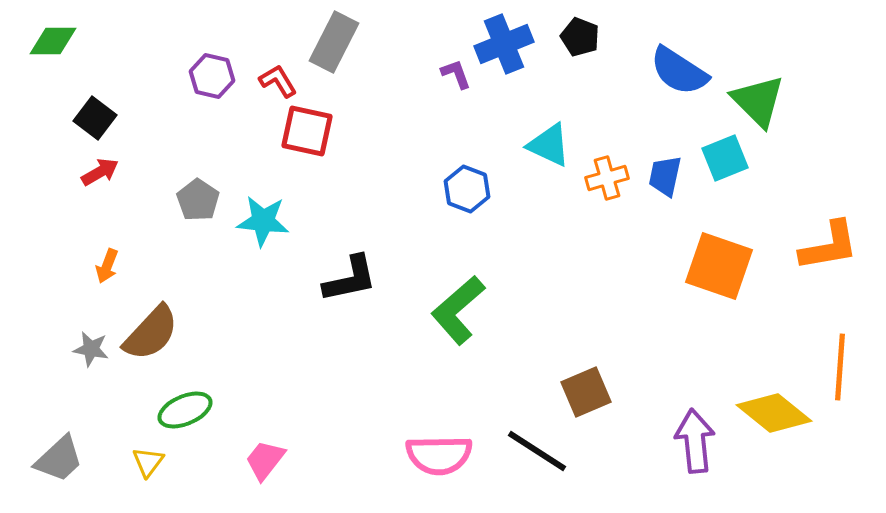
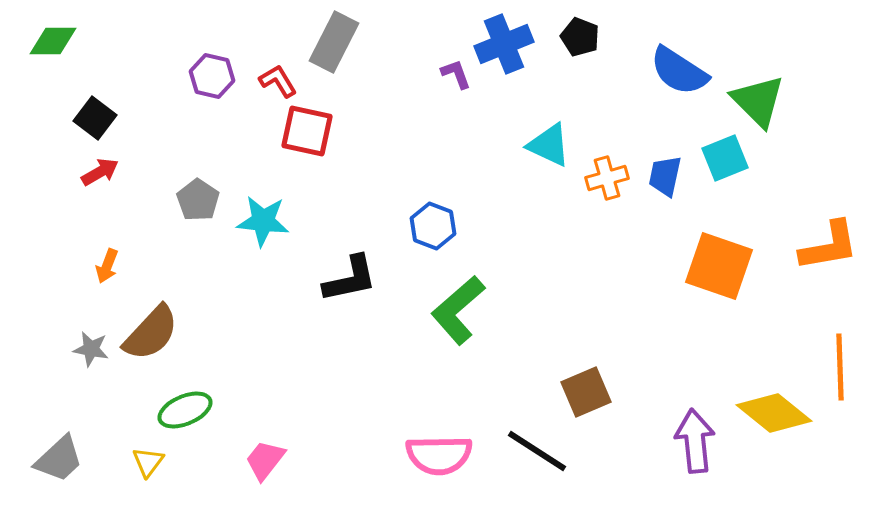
blue hexagon: moved 34 px left, 37 px down
orange line: rotated 6 degrees counterclockwise
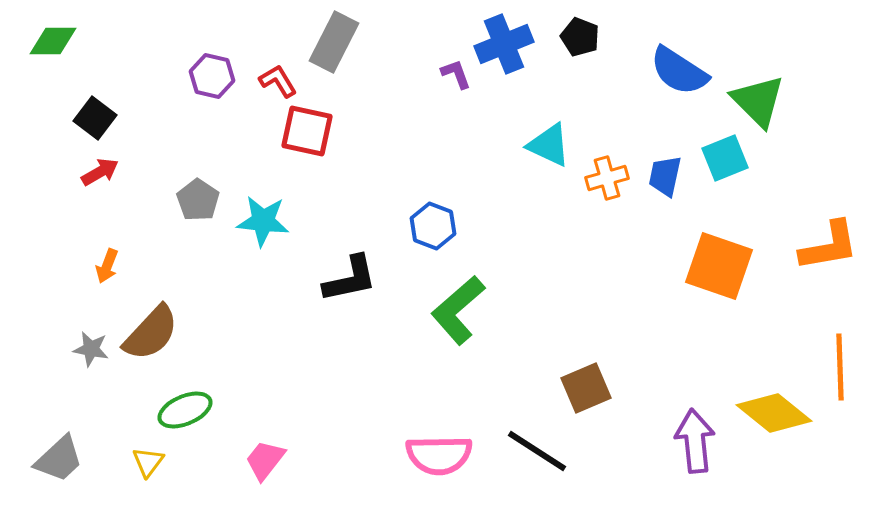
brown square: moved 4 px up
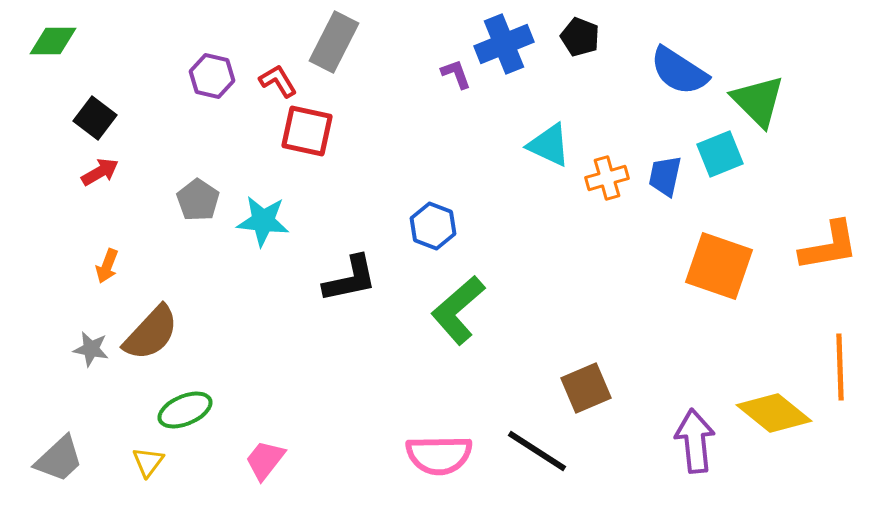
cyan square: moved 5 px left, 4 px up
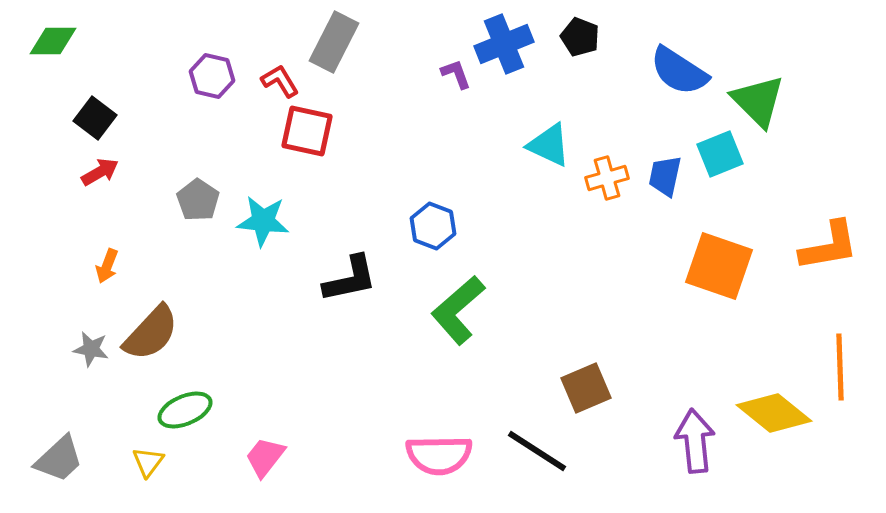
red L-shape: moved 2 px right
pink trapezoid: moved 3 px up
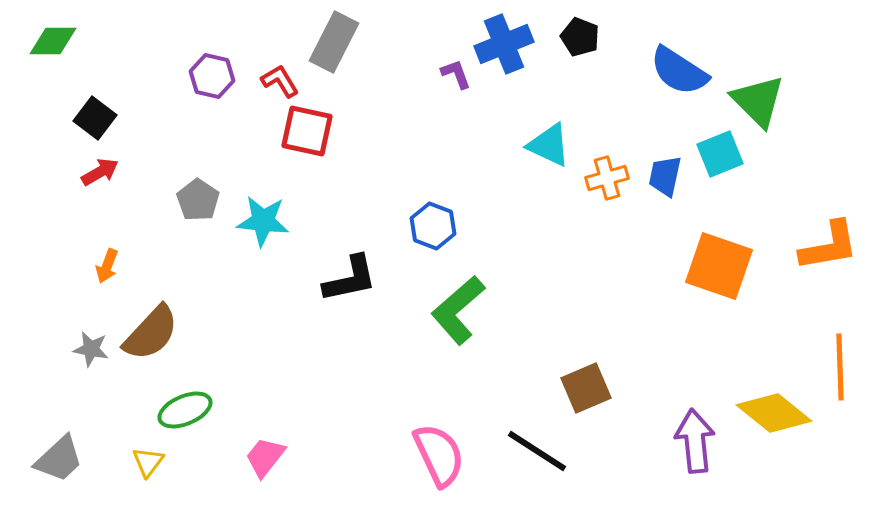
pink semicircle: rotated 114 degrees counterclockwise
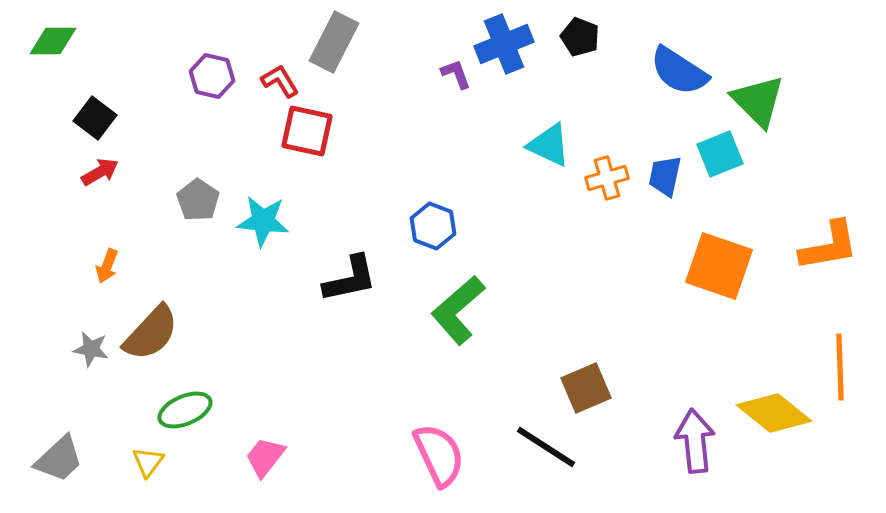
black line: moved 9 px right, 4 px up
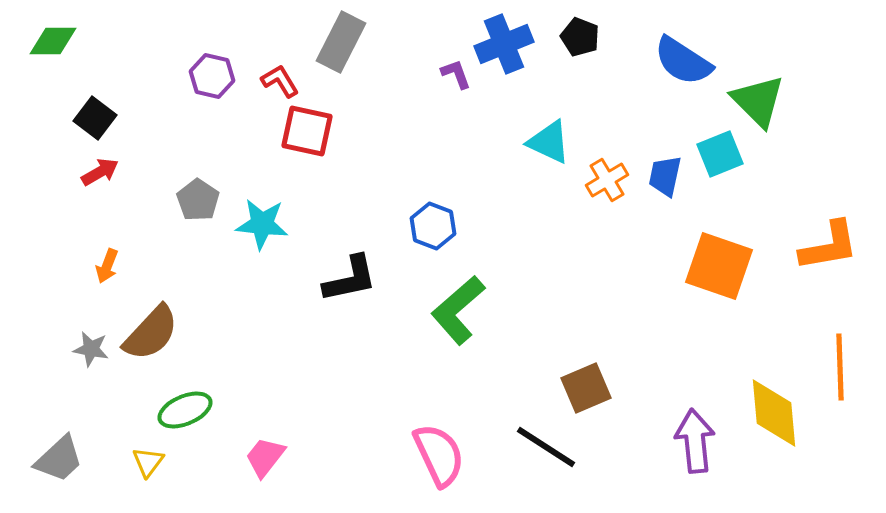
gray rectangle: moved 7 px right
blue semicircle: moved 4 px right, 10 px up
cyan triangle: moved 3 px up
orange cross: moved 2 px down; rotated 15 degrees counterclockwise
cyan star: moved 1 px left, 3 px down
yellow diamond: rotated 46 degrees clockwise
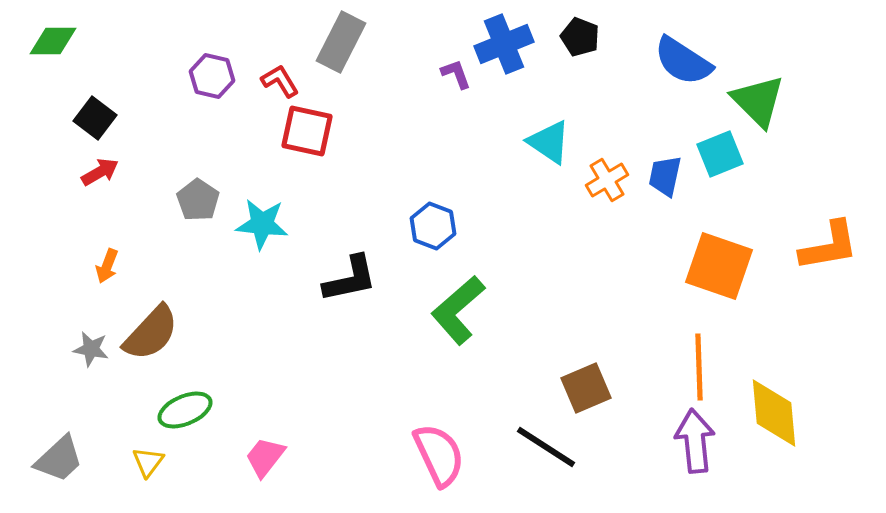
cyan triangle: rotated 9 degrees clockwise
orange line: moved 141 px left
